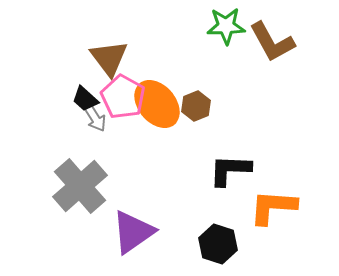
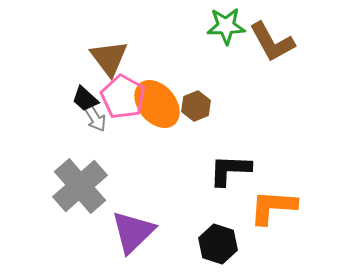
purple triangle: rotated 9 degrees counterclockwise
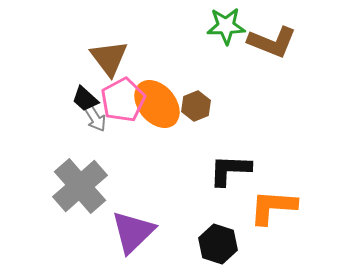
brown L-shape: rotated 39 degrees counterclockwise
pink pentagon: moved 3 px down; rotated 15 degrees clockwise
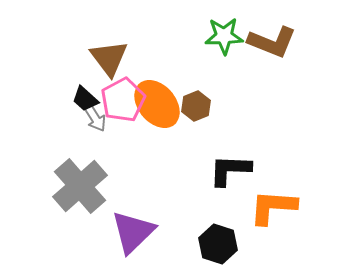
green star: moved 2 px left, 10 px down
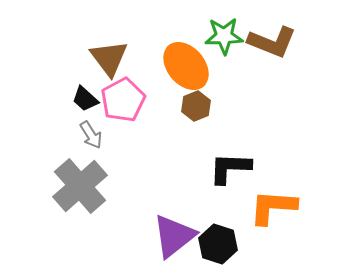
orange ellipse: moved 29 px right, 38 px up
gray arrow: moved 4 px left, 17 px down
black L-shape: moved 2 px up
purple triangle: moved 41 px right, 4 px down; rotated 6 degrees clockwise
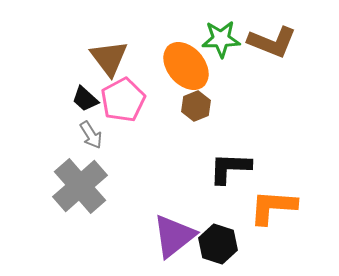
green star: moved 3 px left, 3 px down
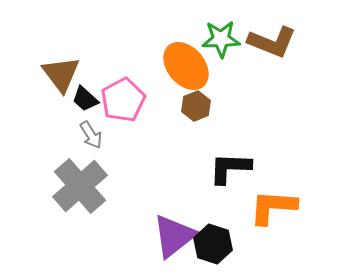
brown triangle: moved 48 px left, 16 px down
black hexagon: moved 5 px left
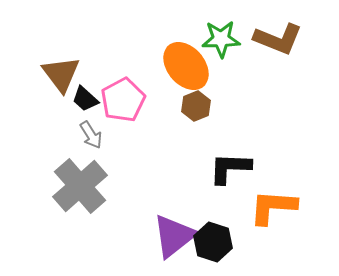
brown L-shape: moved 6 px right, 3 px up
black hexagon: moved 2 px up
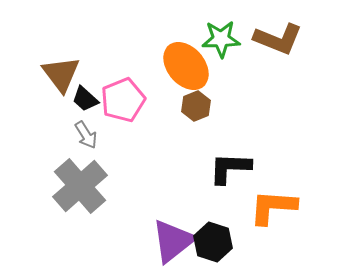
pink pentagon: rotated 6 degrees clockwise
gray arrow: moved 5 px left
purple triangle: moved 1 px left, 5 px down
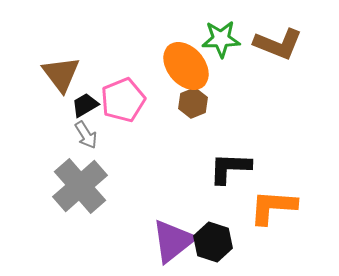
brown L-shape: moved 5 px down
black trapezoid: moved 6 px down; rotated 108 degrees clockwise
brown hexagon: moved 3 px left, 3 px up
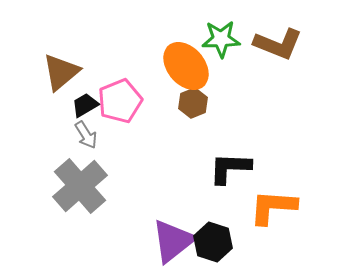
brown triangle: moved 2 px up; rotated 27 degrees clockwise
pink pentagon: moved 3 px left, 1 px down
